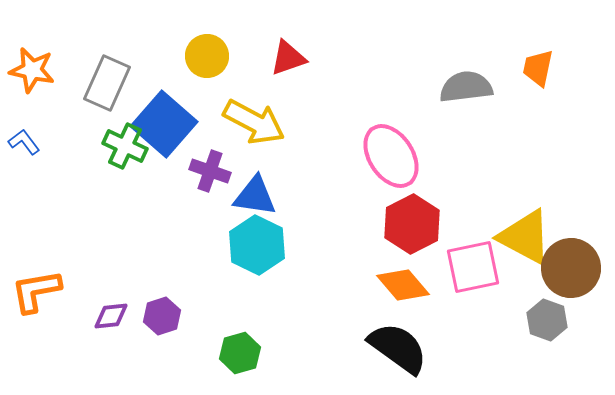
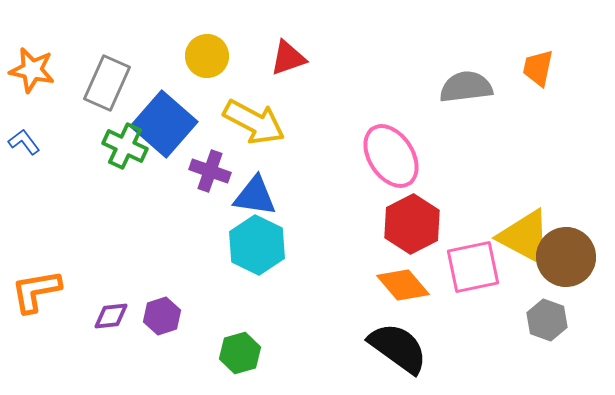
brown circle: moved 5 px left, 11 px up
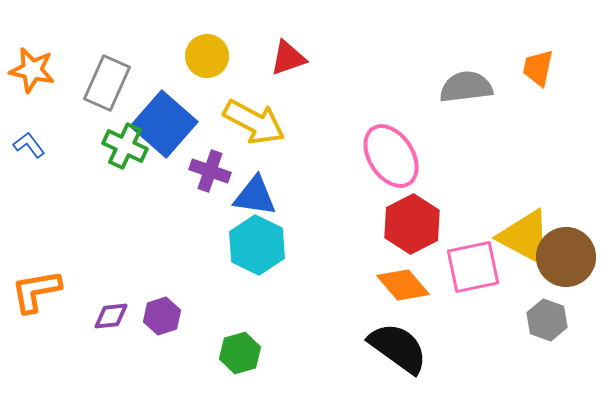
blue L-shape: moved 5 px right, 3 px down
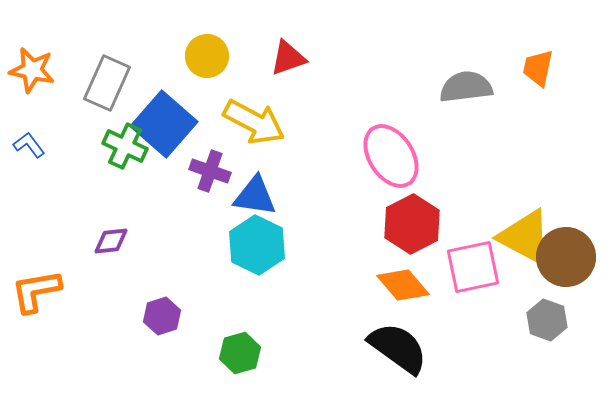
purple diamond: moved 75 px up
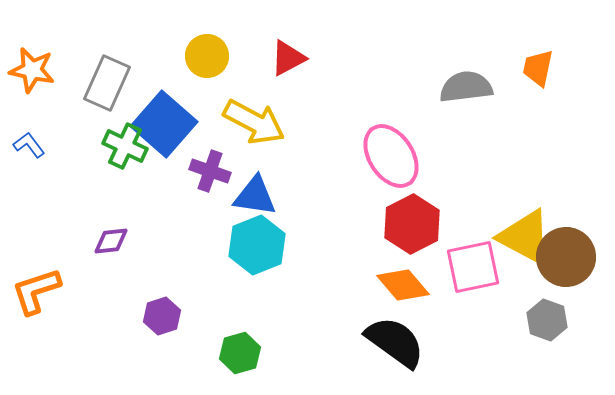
red triangle: rotated 9 degrees counterclockwise
cyan hexagon: rotated 12 degrees clockwise
orange L-shape: rotated 8 degrees counterclockwise
black semicircle: moved 3 px left, 6 px up
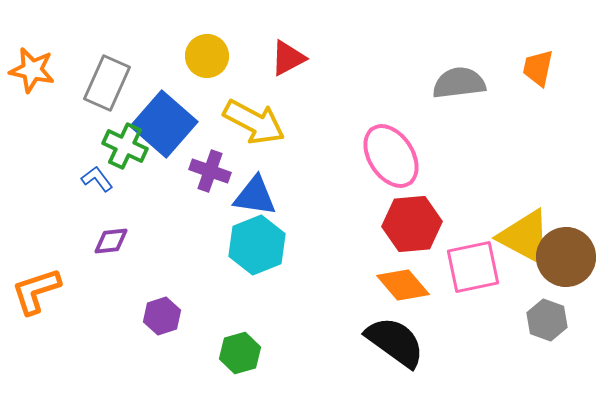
gray semicircle: moved 7 px left, 4 px up
blue L-shape: moved 68 px right, 34 px down
red hexagon: rotated 22 degrees clockwise
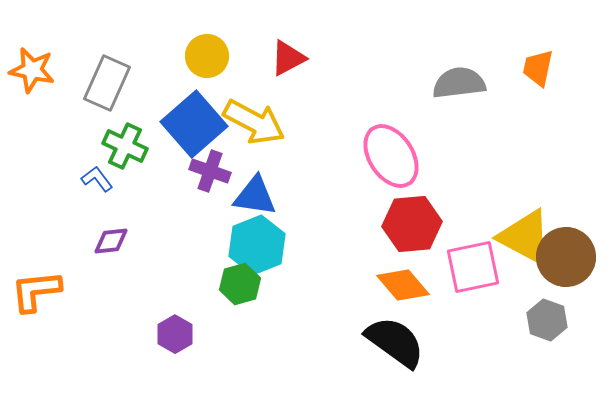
blue square: moved 30 px right; rotated 8 degrees clockwise
orange L-shape: rotated 12 degrees clockwise
purple hexagon: moved 13 px right, 18 px down; rotated 12 degrees counterclockwise
green hexagon: moved 69 px up
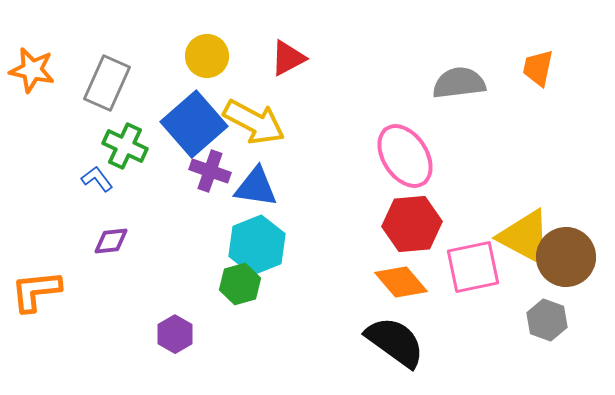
pink ellipse: moved 14 px right
blue triangle: moved 1 px right, 9 px up
orange diamond: moved 2 px left, 3 px up
